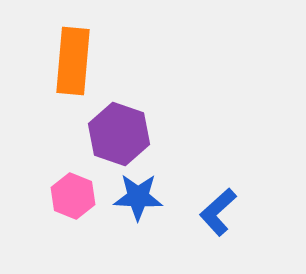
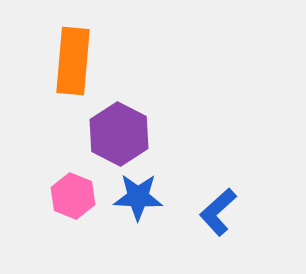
purple hexagon: rotated 8 degrees clockwise
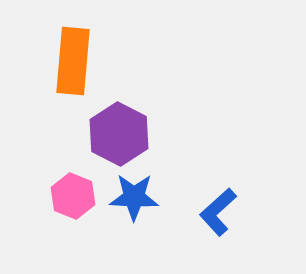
blue star: moved 4 px left
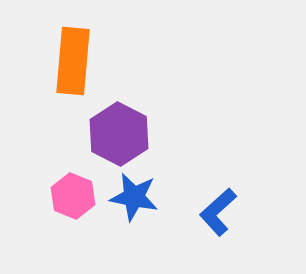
blue star: rotated 9 degrees clockwise
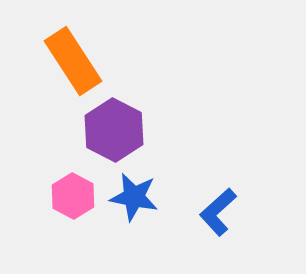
orange rectangle: rotated 38 degrees counterclockwise
purple hexagon: moved 5 px left, 4 px up
pink hexagon: rotated 6 degrees clockwise
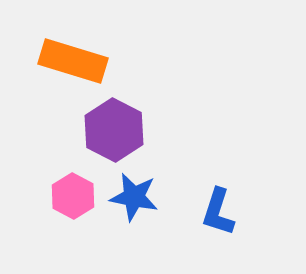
orange rectangle: rotated 40 degrees counterclockwise
blue L-shape: rotated 30 degrees counterclockwise
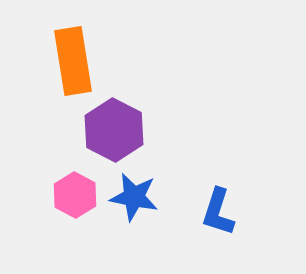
orange rectangle: rotated 64 degrees clockwise
pink hexagon: moved 2 px right, 1 px up
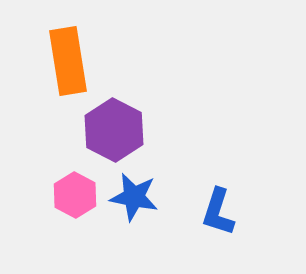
orange rectangle: moved 5 px left
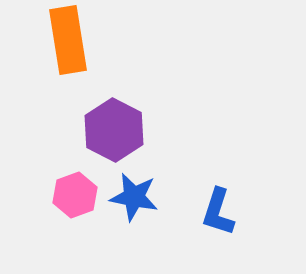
orange rectangle: moved 21 px up
pink hexagon: rotated 12 degrees clockwise
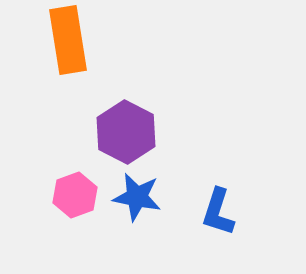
purple hexagon: moved 12 px right, 2 px down
blue star: moved 3 px right
